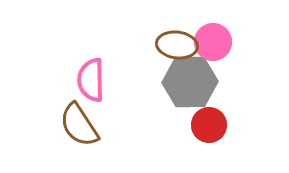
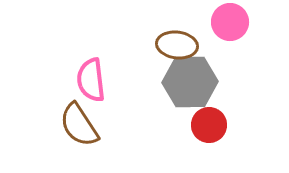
pink circle: moved 17 px right, 20 px up
pink semicircle: rotated 6 degrees counterclockwise
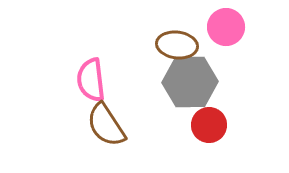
pink circle: moved 4 px left, 5 px down
brown semicircle: moved 27 px right
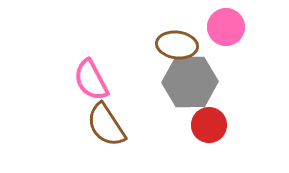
pink semicircle: rotated 21 degrees counterclockwise
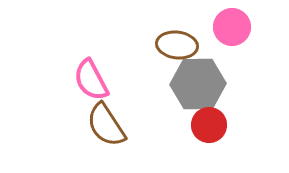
pink circle: moved 6 px right
gray hexagon: moved 8 px right, 2 px down
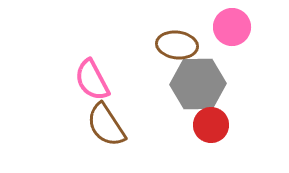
pink semicircle: moved 1 px right
red circle: moved 2 px right
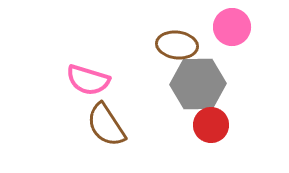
pink semicircle: moved 4 px left; rotated 45 degrees counterclockwise
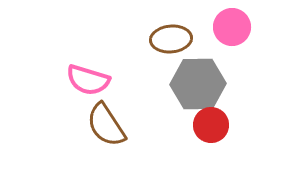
brown ellipse: moved 6 px left, 6 px up; rotated 12 degrees counterclockwise
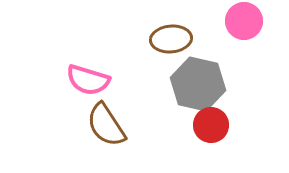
pink circle: moved 12 px right, 6 px up
gray hexagon: rotated 14 degrees clockwise
